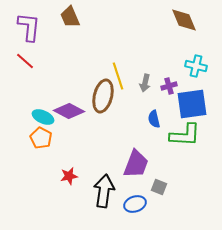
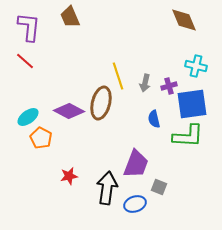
brown ellipse: moved 2 px left, 7 px down
cyan ellipse: moved 15 px left; rotated 60 degrees counterclockwise
green L-shape: moved 3 px right, 1 px down
black arrow: moved 3 px right, 3 px up
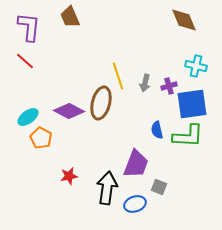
blue semicircle: moved 3 px right, 11 px down
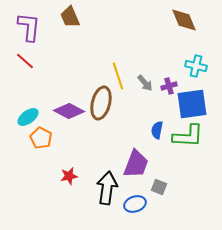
gray arrow: rotated 54 degrees counterclockwise
blue semicircle: rotated 24 degrees clockwise
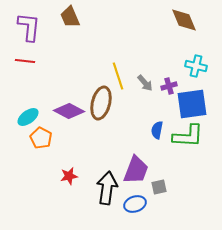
red line: rotated 36 degrees counterclockwise
purple trapezoid: moved 6 px down
gray square: rotated 35 degrees counterclockwise
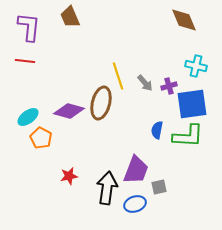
purple diamond: rotated 12 degrees counterclockwise
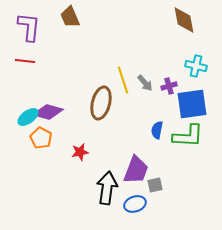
brown diamond: rotated 12 degrees clockwise
yellow line: moved 5 px right, 4 px down
purple diamond: moved 21 px left, 1 px down
red star: moved 11 px right, 24 px up
gray square: moved 4 px left, 2 px up
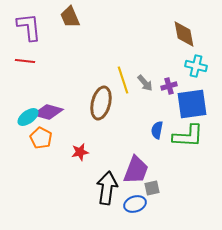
brown diamond: moved 14 px down
purple L-shape: rotated 12 degrees counterclockwise
gray square: moved 3 px left, 3 px down
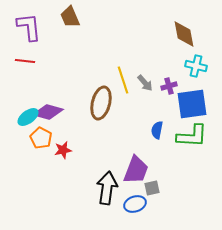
green L-shape: moved 4 px right
red star: moved 17 px left, 2 px up
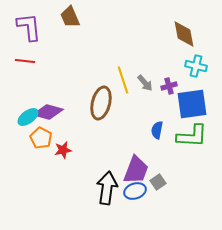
gray square: moved 6 px right, 6 px up; rotated 21 degrees counterclockwise
blue ellipse: moved 13 px up
